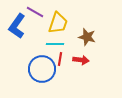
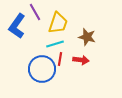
purple line: rotated 30 degrees clockwise
cyan line: rotated 18 degrees counterclockwise
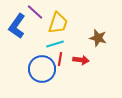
purple line: rotated 18 degrees counterclockwise
brown star: moved 11 px right, 1 px down
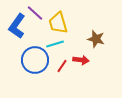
purple line: moved 1 px down
yellow trapezoid: rotated 145 degrees clockwise
brown star: moved 2 px left, 1 px down
red line: moved 2 px right, 7 px down; rotated 24 degrees clockwise
blue circle: moved 7 px left, 9 px up
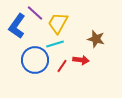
yellow trapezoid: rotated 45 degrees clockwise
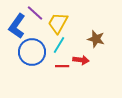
cyan line: moved 4 px right, 1 px down; rotated 42 degrees counterclockwise
blue circle: moved 3 px left, 8 px up
red line: rotated 56 degrees clockwise
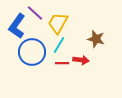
red line: moved 3 px up
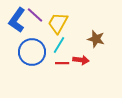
purple line: moved 2 px down
blue L-shape: moved 6 px up
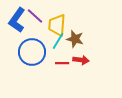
purple line: moved 1 px down
yellow trapezoid: moved 1 px left, 2 px down; rotated 25 degrees counterclockwise
brown star: moved 21 px left
cyan line: moved 1 px left, 4 px up
